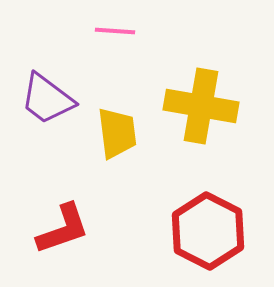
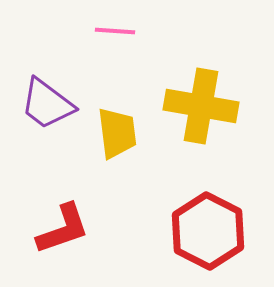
purple trapezoid: moved 5 px down
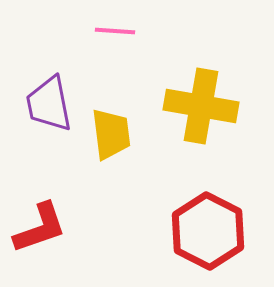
purple trapezoid: moved 2 px right; rotated 42 degrees clockwise
yellow trapezoid: moved 6 px left, 1 px down
red L-shape: moved 23 px left, 1 px up
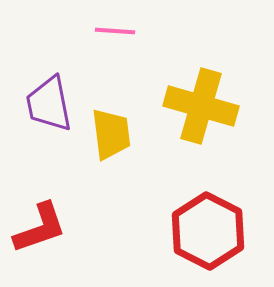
yellow cross: rotated 6 degrees clockwise
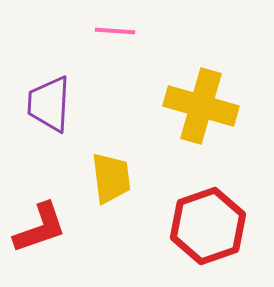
purple trapezoid: rotated 14 degrees clockwise
yellow trapezoid: moved 44 px down
red hexagon: moved 5 px up; rotated 14 degrees clockwise
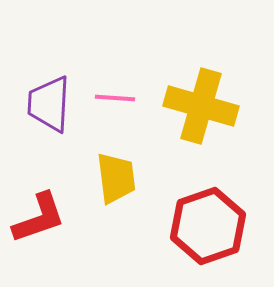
pink line: moved 67 px down
yellow trapezoid: moved 5 px right
red L-shape: moved 1 px left, 10 px up
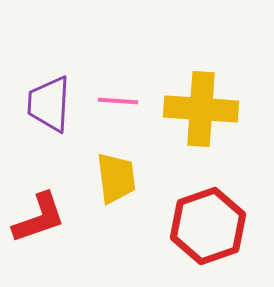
pink line: moved 3 px right, 3 px down
yellow cross: moved 3 px down; rotated 12 degrees counterclockwise
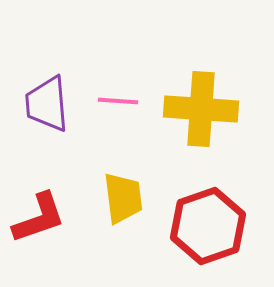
purple trapezoid: moved 2 px left; rotated 8 degrees counterclockwise
yellow trapezoid: moved 7 px right, 20 px down
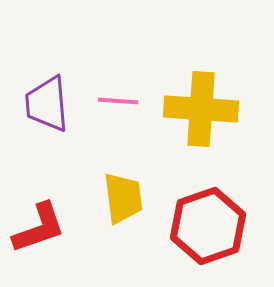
red L-shape: moved 10 px down
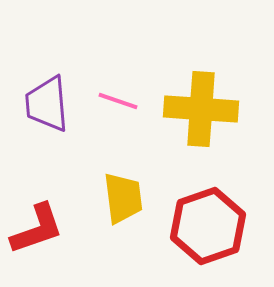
pink line: rotated 15 degrees clockwise
red L-shape: moved 2 px left, 1 px down
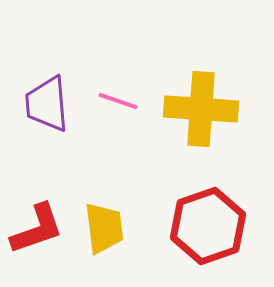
yellow trapezoid: moved 19 px left, 30 px down
